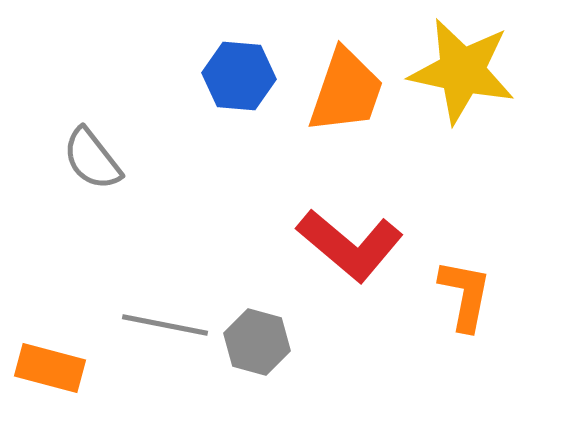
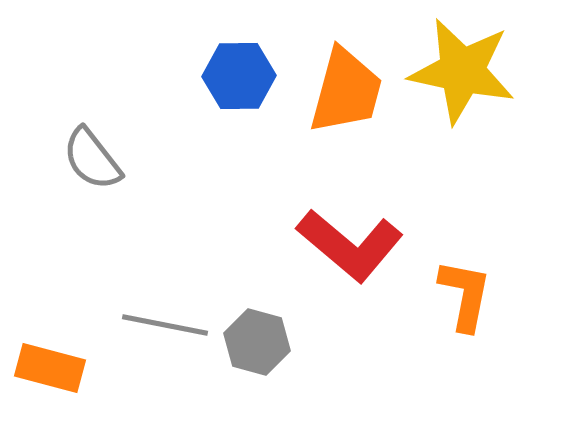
blue hexagon: rotated 6 degrees counterclockwise
orange trapezoid: rotated 4 degrees counterclockwise
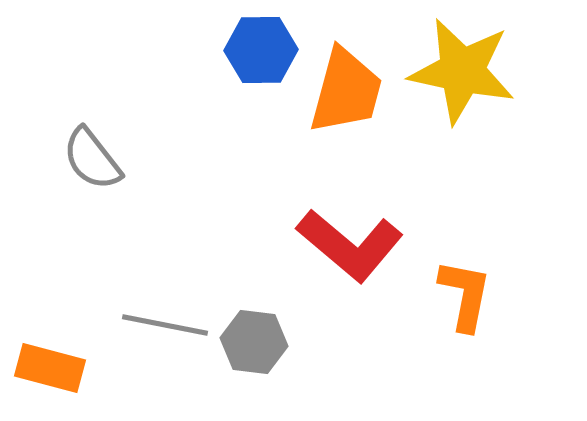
blue hexagon: moved 22 px right, 26 px up
gray hexagon: moved 3 px left; rotated 8 degrees counterclockwise
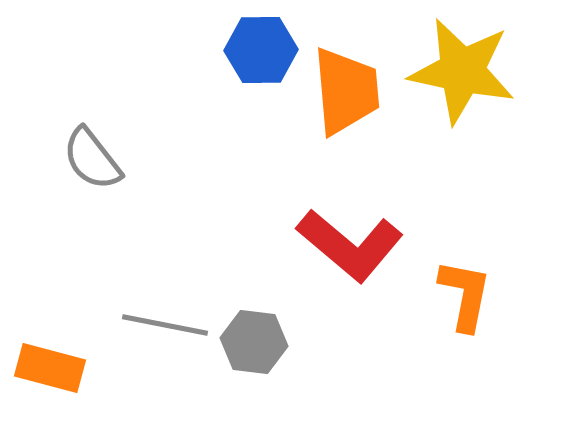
orange trapezoid: rotated 20 degrees counterclockwise
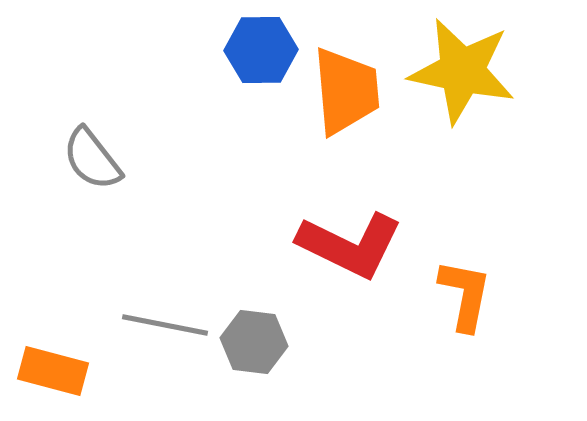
red L-shape: rotated 14 degrees counterclockwise
orange rectangle: moved 3 px right, 3 px down
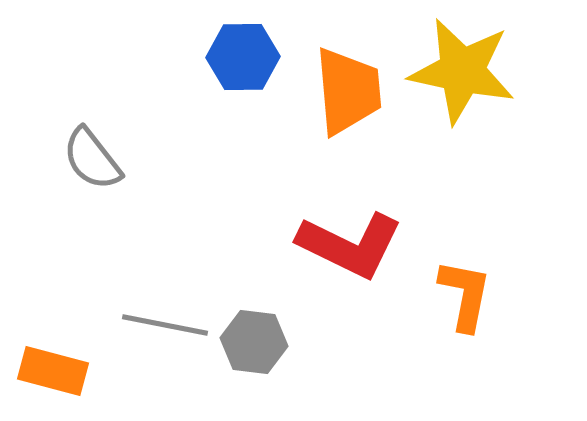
blue hexagon: moved 18 px left, 7 px down
orange trapezoid: moved 2 px right
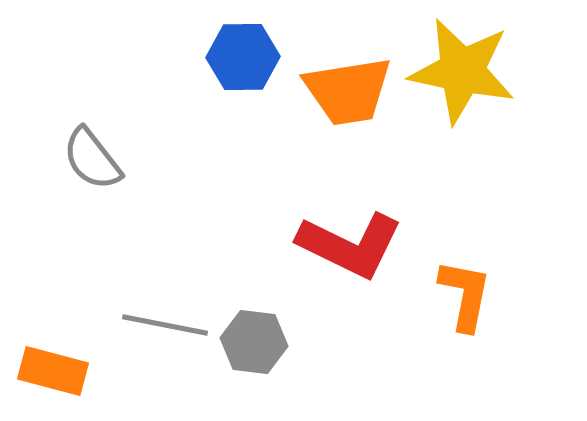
orange trapezoid: rotated 86 degrees clockwise
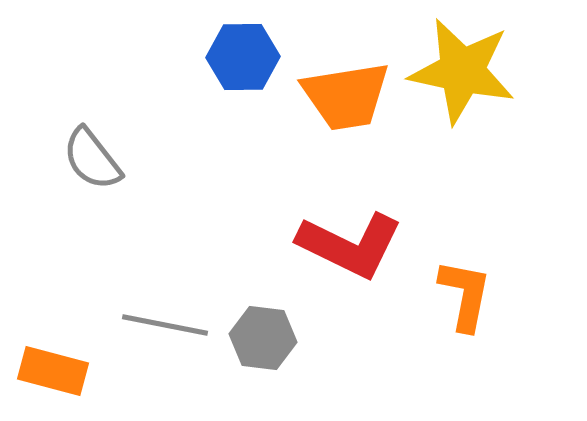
orange trapezoid: moved 2 px left, 5 px down
gray hexagon: moved 9 px right, 4 px up
